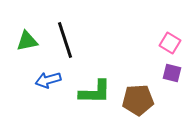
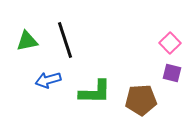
pink square: rotated 15 degrees clockwise
brown pentagon: moved 3 px right
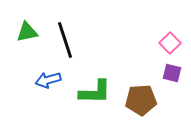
green triangle: moved 9 px up
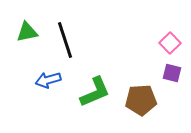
green L-shape: rotated 24 degrees counterclockwise
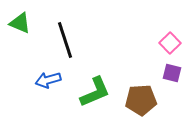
green triangle: moved 7 px left, 9 px up; rotated 35 degrees clockwise
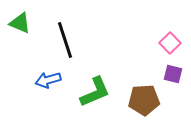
purple square: moved 1 px right, 1 px down
brown pentagon: moved 3 px right
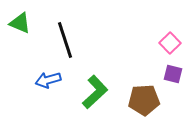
green L-shape: rotated 20 degrees counterclockwise
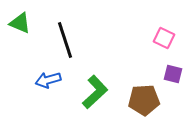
pink square: moved 6 px left, 5 px up; rotated 20 degrees counterclockwise
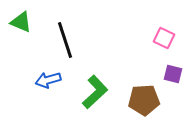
green triangle: moved 1 px right, 1 px up
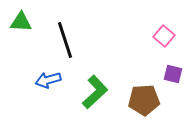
green triangle: rotated 20 degrees counterclockwise
pink square: moved 2 px up; rotated 15 degrees clockwise
